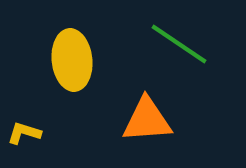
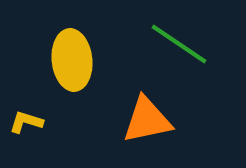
orange triangle: rotated 8 degrees counterclockwise
yellow L-shape: moved 2 px right, 11 px up
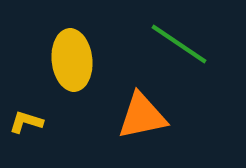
orange triangle: moved 5 px left, 4 px up
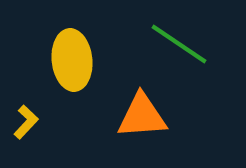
orange triangle: rotated 8 degrees clockwise
yellow L-shape: rotated 116 degrees clockwise
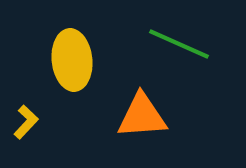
green line: rotated 10 degrees counterclockwise
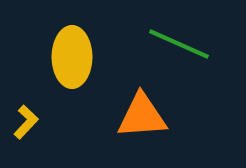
yellow ellipse: moved 3 px up; rotated 6 degrees clockwise
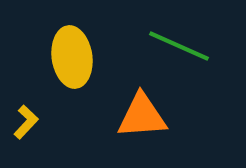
green line: moved 2 px down
yellow ellipse: rotated 8 degrees counterclockwise
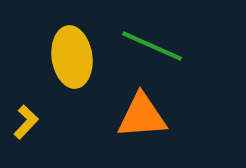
green line: moved 27 px left
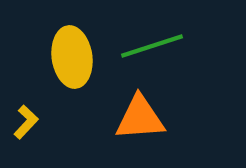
green line: rotated 42 degrees counterclockwise
orange triangle: moved 2 px left, 2 px down
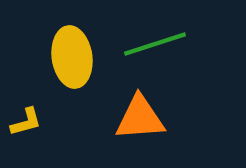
green line: moved 3 px right, 2 px up
yellow L-shape: rotated 32 degrees clockwise
